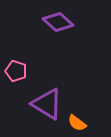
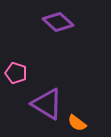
pink pentagon: moved 2 px down
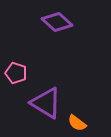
purple diamond: moved 1 px left
purple triangle: moved 1 px left, 1 px up
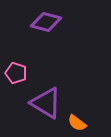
purple diamond: moved 11 px left; rotated 28 degrees counterclockwise
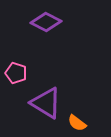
purple diamond: rotated 12 degrees clockwise
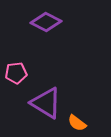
pink pentagon: rotated 25 degrees counterclockwise
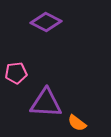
purple triangle: rotated 28 degrees counterclockwise
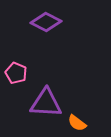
pink pentagon: rotated 30 degrees clockwise
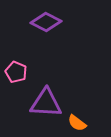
pink pentagon: moved 1 px up
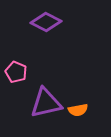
purple triangle: rotated 16 degrees counterclockwise
orange semicircle: moved 1 px right, 13 px up; rotated 48 degrees counterclockwise
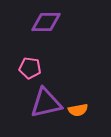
purple diamond: rotated 28 degrees counterclockwise
pink pentagon: moved 14 px right, 4 px up; rotated 15 degrees counterclockwise
